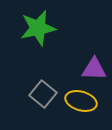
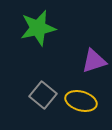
purple triangle: moved 8 px up; rotated 20 degrees counterclockwise
gray square: moved 1 px down
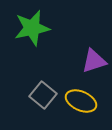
green star: moved 6 px left
yellow ellipse: rotated 8 degrees clockwise
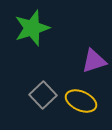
green star: rotated 6 degrees counterclockwise
gray square: rotated 8 degrees clockwise
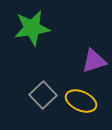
green star: rotated 9 degrees clockwise
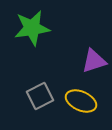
gray square: moved 3 px left, 1 px down; rotated 16 degrees clockwise
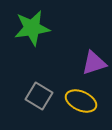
purple triangle: moved 2 px down
gray square: moved 1 px left; rotated 32 degrees counterclockwise
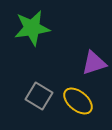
yellow ellipse: moved 3 px left; rotated 16 degrees clockwise
